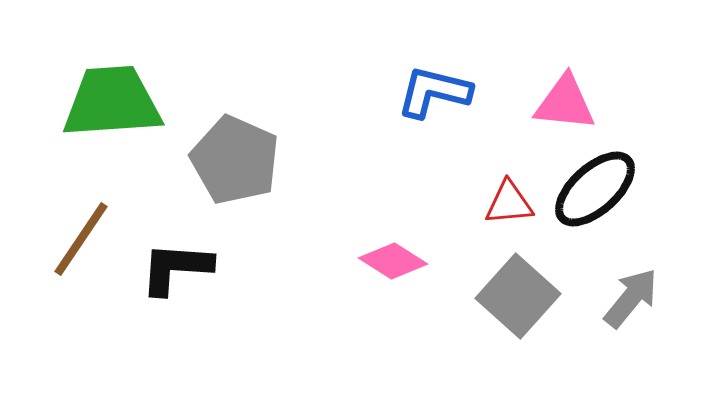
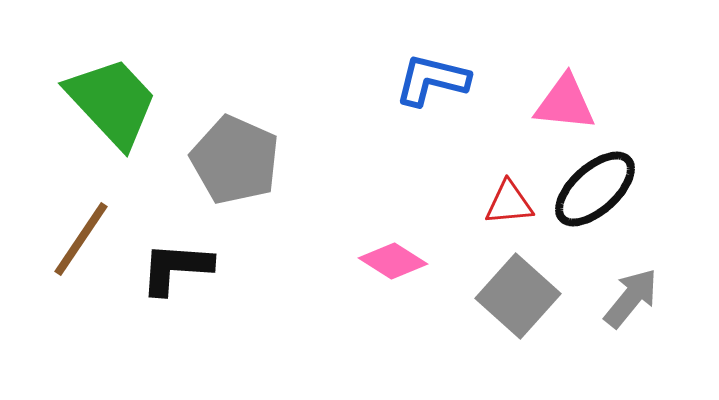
blue L-shape: moved 2 px left, 12 px up
green trapezoid: rotated 51 degrees clockwise
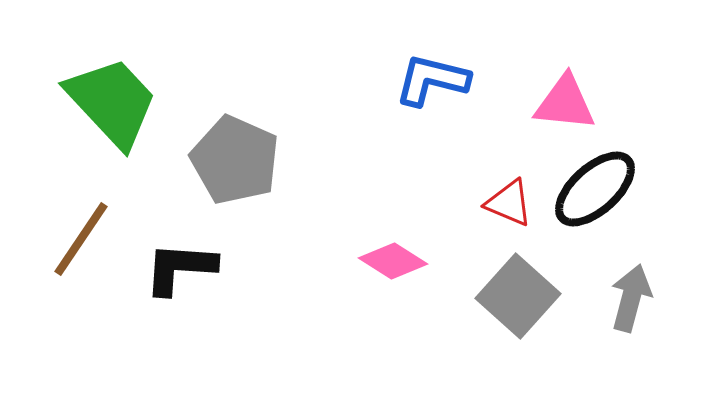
red triangle: rotated 28 degrees clockwise
black L-shape: moved 4 px right
gray arrow: rotated 24 degrees counterclockwise
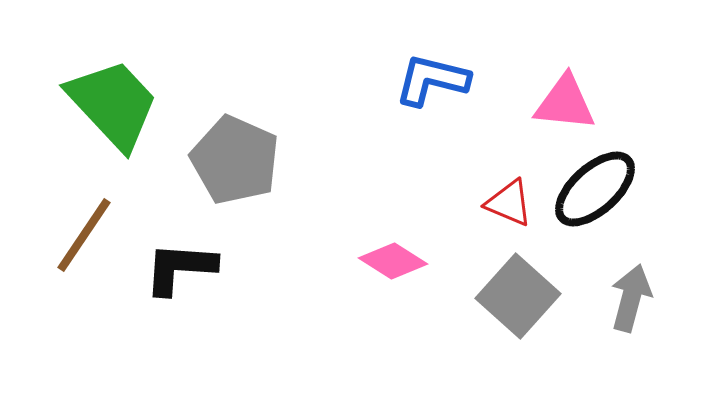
green trapezoid: moved 1 px right, 2 px down
brown line: moved 3 px right, 4 px up
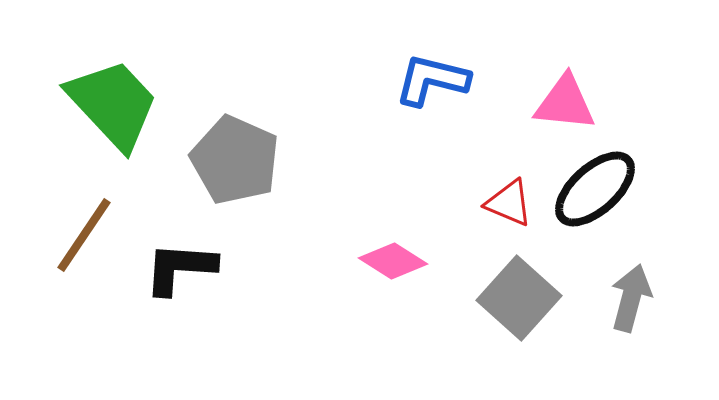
gray square: moved 1 px right, 2 px down
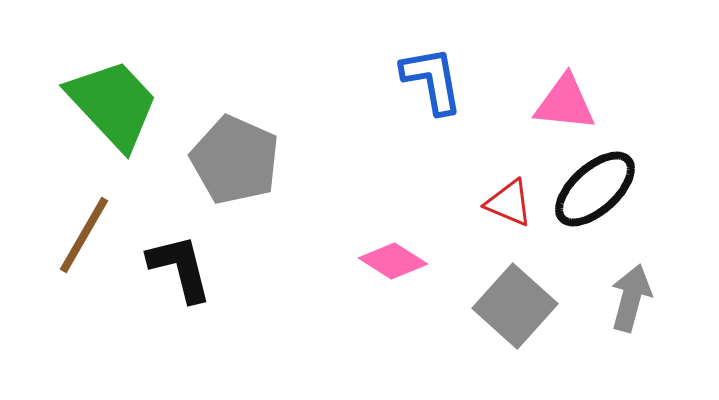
blue L-shape: rotated 66 degrees clockwise
brown line: rotated 4 degrees counterclockwise
black L-shape: rotated 72 degrees clockwise
gray square: moved 4 px left, 8 px down
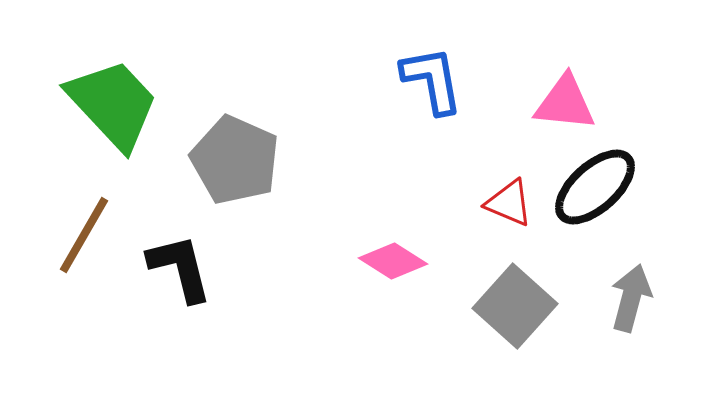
black ellipse: moved 2 px up
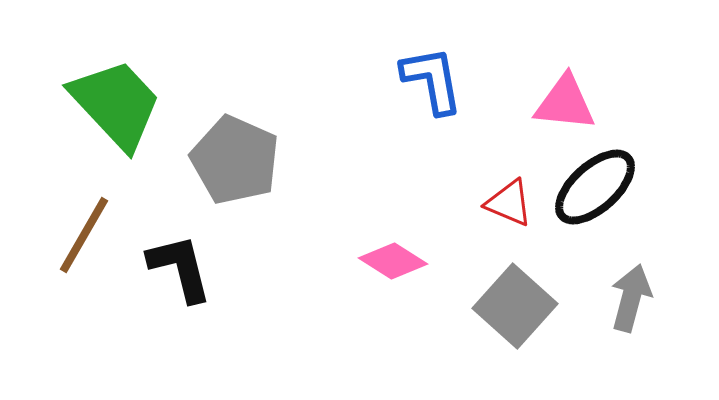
green trapezoid: moved 3 px right
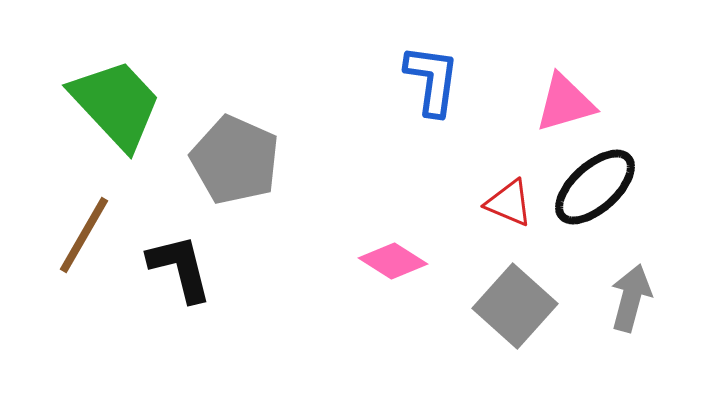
blue L-shape: rotated 18 degrees clockwise
pink triangle: rotated 22 degrees counterclockwise
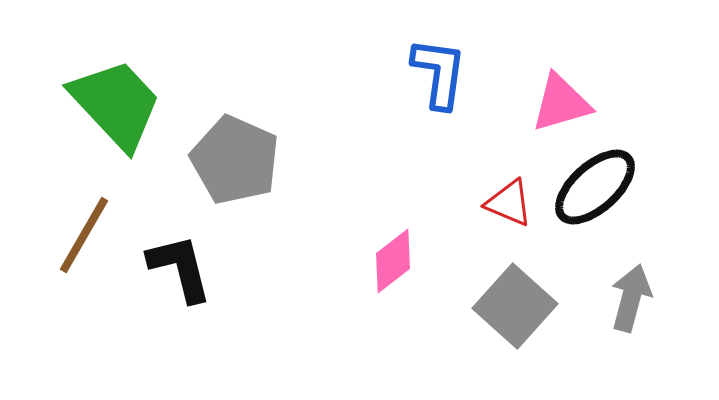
blue L-shape: moved 7 px right, 7 px up
pink triangle: moved 4 px left
pink diamond: rotated 70 degrees counterclockwise
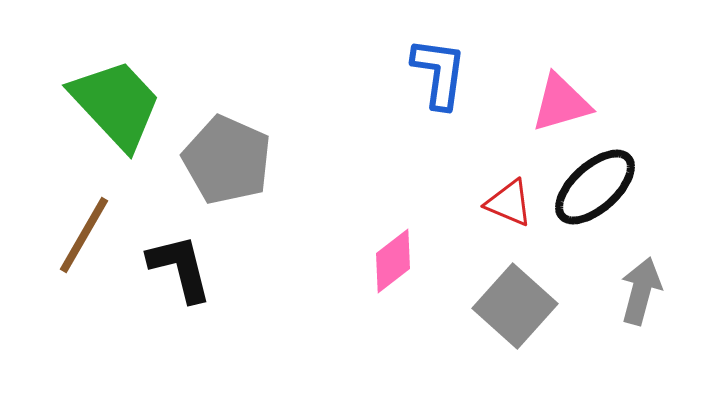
gray pentagon: moved 8 px left
gray arrow: moved 10 px right, 7 px up
